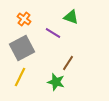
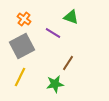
gray square: moved 2 px up
green star: moved 1 px left, 2 px down; rotated 24 degrees counterclockwise
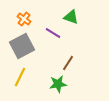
green star: moved 3 px right
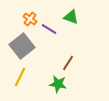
orange cross: moved 6 px right
purple line: moved 4 px left, 4 px up
gray square: rotated 10 degrees counterclockwise
green star: rotated 18 degrees clockwise
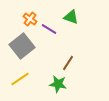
yellow line: moved 2 px down; rotated 30 degrees clockwise
